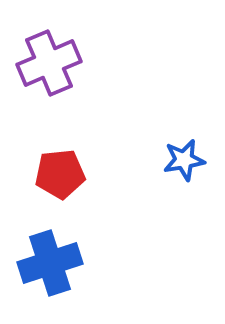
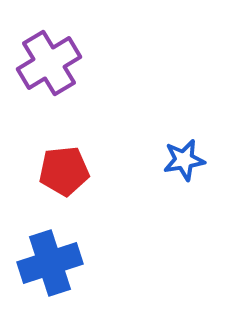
purple cross: rotated 8 degrees counterclockwise
red pentagon: moved 4 px right, 3 px up
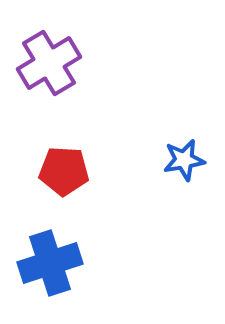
red pentagon: rotated 9 degrees clockwise
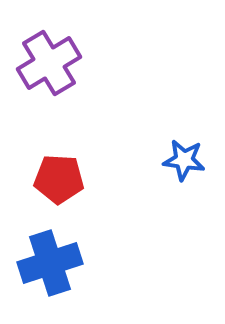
blue star: rotated 18 degrees clockwise
red pentagon: moved 5 px left, 8 px down
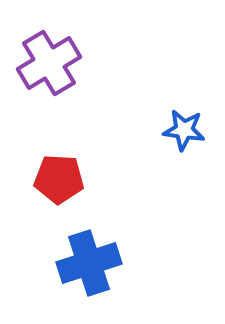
blue star: moved 30 px up
blue cross: moved 39 px right
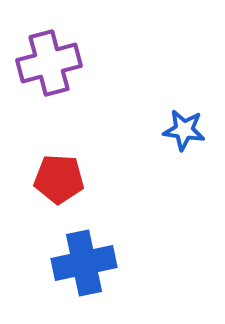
purple cross: rotated 16 degrees clockwise
blue cross: moved 5 px left; rotated 6 degrees clockwise
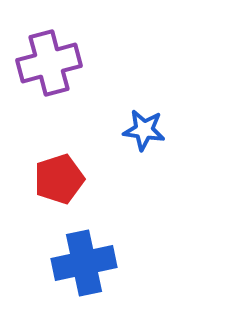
blue star: moved 40 px left
red pentagon: rotated 21 degrees counterclockwise
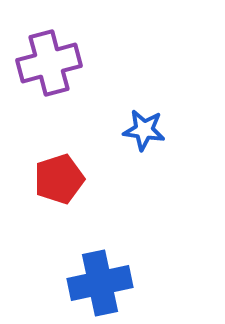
blue cross: moved 16 px right, 20 px down
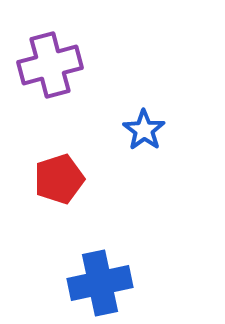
purple cross: moved 1 px right, 2 px down
blue star: rotated 27 degrees clockwise
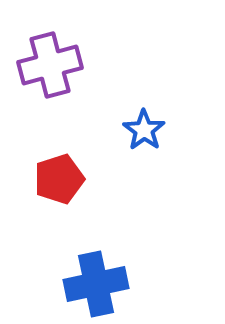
blue cross: moved 4 px left, 1 px down
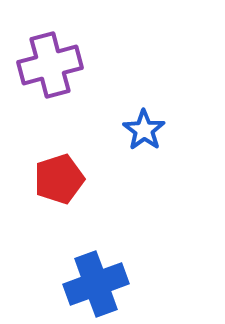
blue cross: rotated 8 degrees counterclockwise
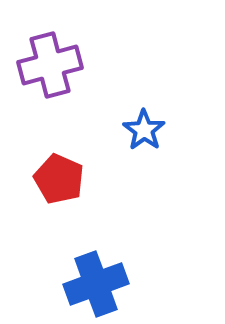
red pentagon: rotated 30 degrees counterclockwise
